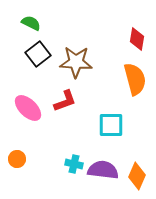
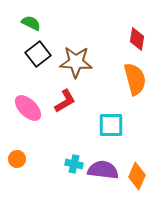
red L-shape: rotated 10 degrees counterclockwise
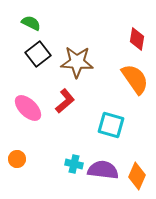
brown star: moved 1 px right
orange semicircle: rotated 20 degrees counterclockwise
red L-shape: rotated 10 degrees counterclockwise
cyan square: rotated 16 degrees clockwise
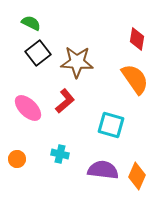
black square: moved 1 px up
cyan cross: moved 14 px left, 10 px up
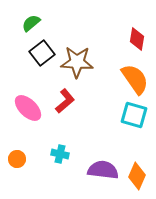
green semicircle: rotated 66 degrees counterclockwise
black square: moved 4 px right
cyan square: moved 23 px right, 10 px up
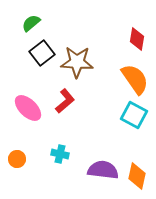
cyan square: rotated 12 degrees clockwise
orange diamond: rotated 12 degrees counterclockwise
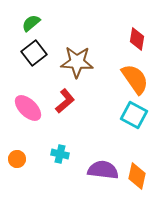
black square: moved 8 px left
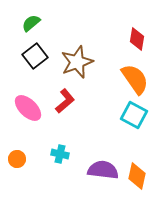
black square: moved 1 px right, 3 px down
brown star: rotated 24 degrees counterclockwise
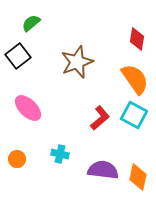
black square: moved 17 px left
red L-shape: moved 35 px right, 17 px down
orange diamond: moved 1 px right, 1 px down
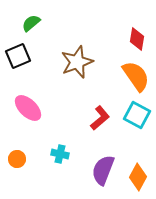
black square: rotated 15 degrees clockwise
orange semicircle: moved 1 px right, 3 px up
cyan square: moved 3 px right
purple semicircle: rotated 76 degrees counterclockwise
orange diamond: rotated 16 degrees clockwise
